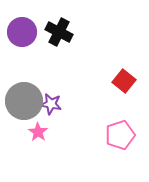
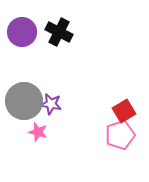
red square: moved 30 px down; rotated 20 degrees clockwise
pink star: rotated 18 degrees counterclockwise
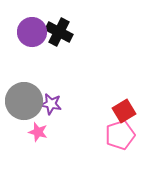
purple circle: moved 10 px right
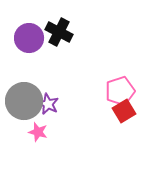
purple circle: moved 3 px left, 6 px down
purple star: moved 3 px left; rotated 15 degrees clockwise
pink pentagon: moved 44 px up
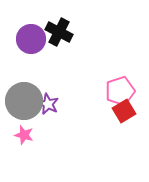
purple circle: moved 2 px right, 1 px down
pink star: moved 14 px left, 3 px down
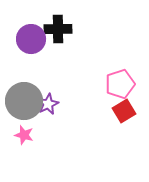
black cross: moved 1 px left, 3 px up; rotated 28 degrees counterclockwise
pink pentagon: moved 7 px up
purple star: rotated 20 degrees clockwise
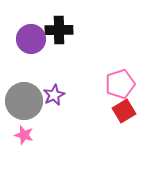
black cross: moved 1 px right, 1 px down
purple star: moved 6 px right, 9 px up
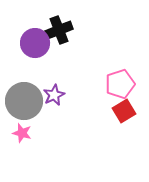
black cross: rotated 20 degrees counterclockwise
purple circle: moved 4 px right, 4 px down
pink star: moved 2 px left, 2 px up
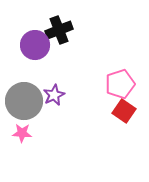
purple circle: moved 2 px down
red square: rotated 25 degrees counterclockwise
pink star: rotated 12 degrees counterclockwise
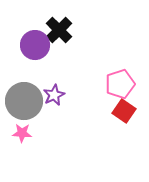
black cross: rotated 24 degrees counterclockwise
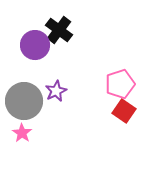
black cross: rotated 8 degrees counterclockwise
purple star: moved 2 px right, 4 px up
pink star: rotated 30 degrees clockwise
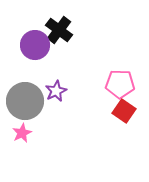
pink pentagon: rotated 20 degrees clockwise
gray circle: moved 1 px right
pink star: rotated 12 degrees clockwise
